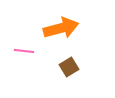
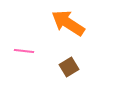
orange arrow: moved 7 px right, 5 px up; rotated 132 degrees counterclockwise
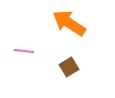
orange arrow: moved 1 px right
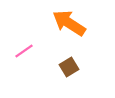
pink line: rotated 42 degrees counterclockwise
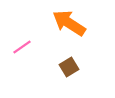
pink line: moved 2 px left, 4 px up
